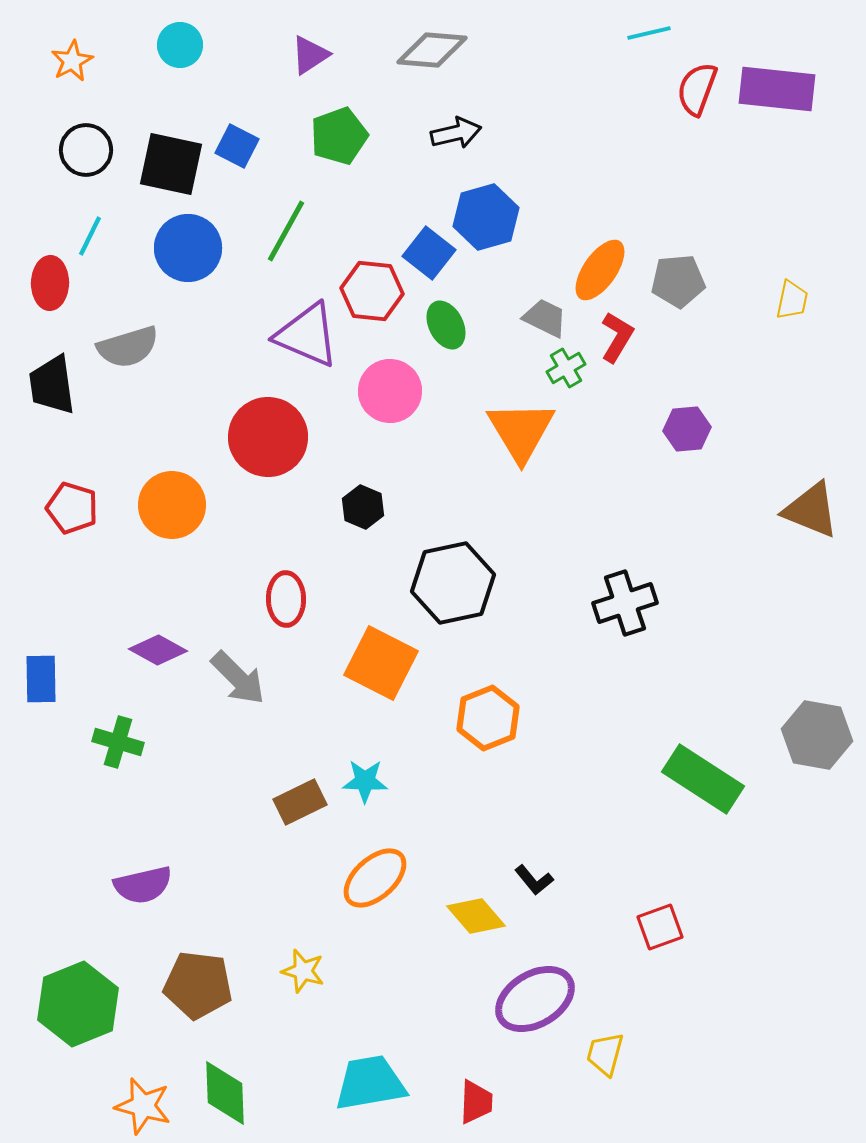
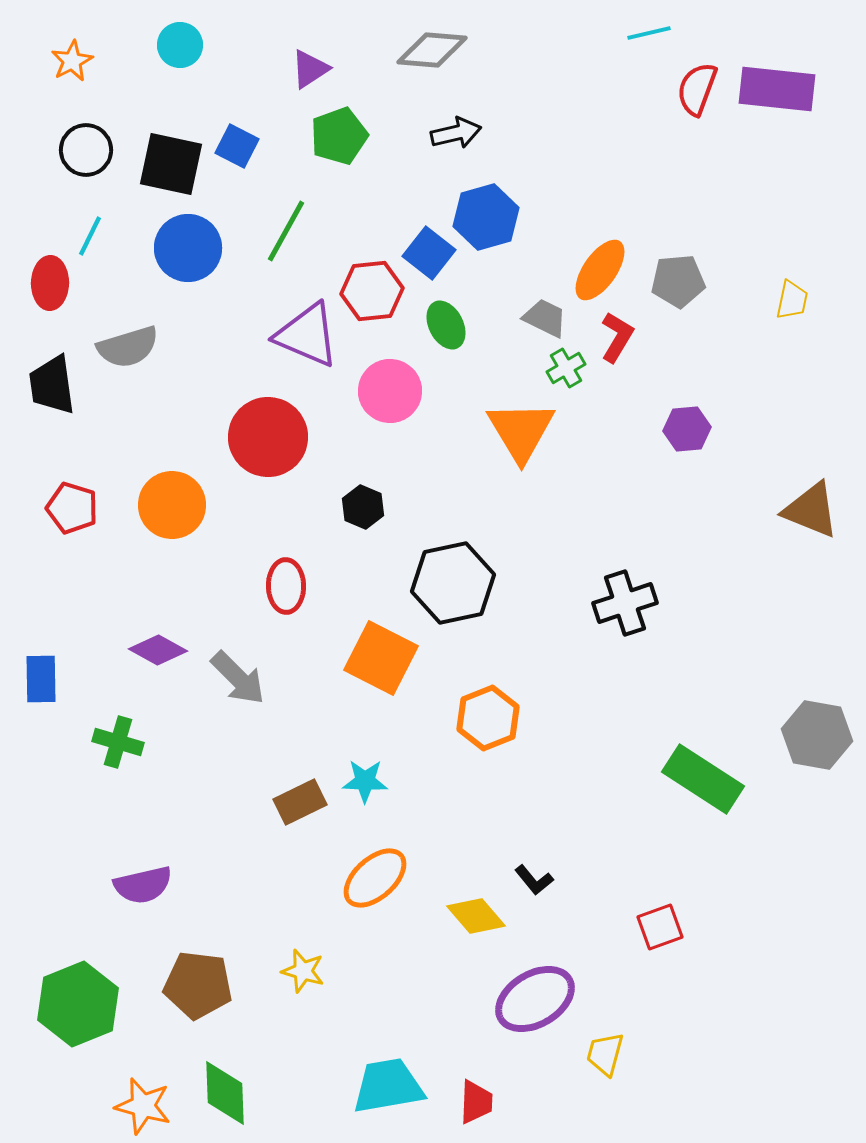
purple triangle at (310, 55): moved 14 px down
red hexagon at (372, 291): rotated 12 degrees counterclockwise
red ellipse at (286, 599): moved 13 px up
orange square at (381, 663): moved 5 px up
cyan trapezoid at (370, 1083): moved 18 px right, 3 px down
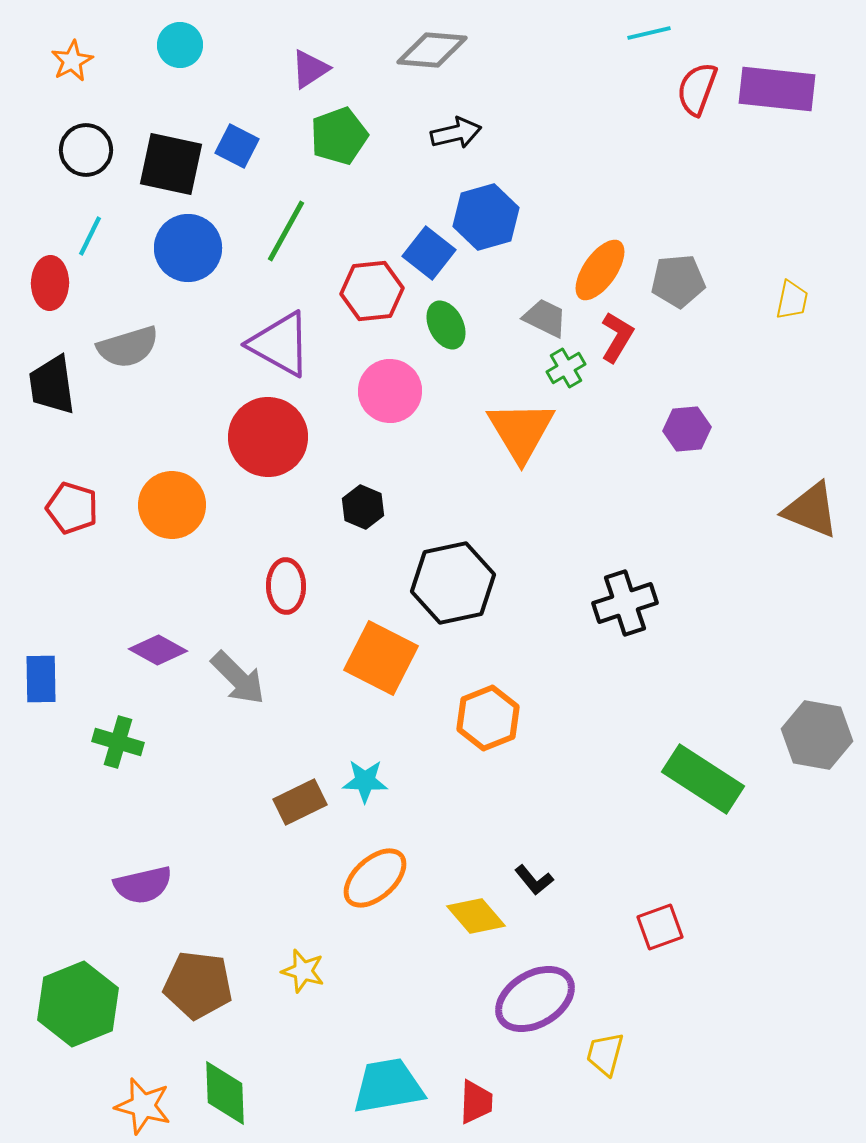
purple triangle at (307, 335): moved 27 px left, 9 px down; rotated 6 degrees clockwise
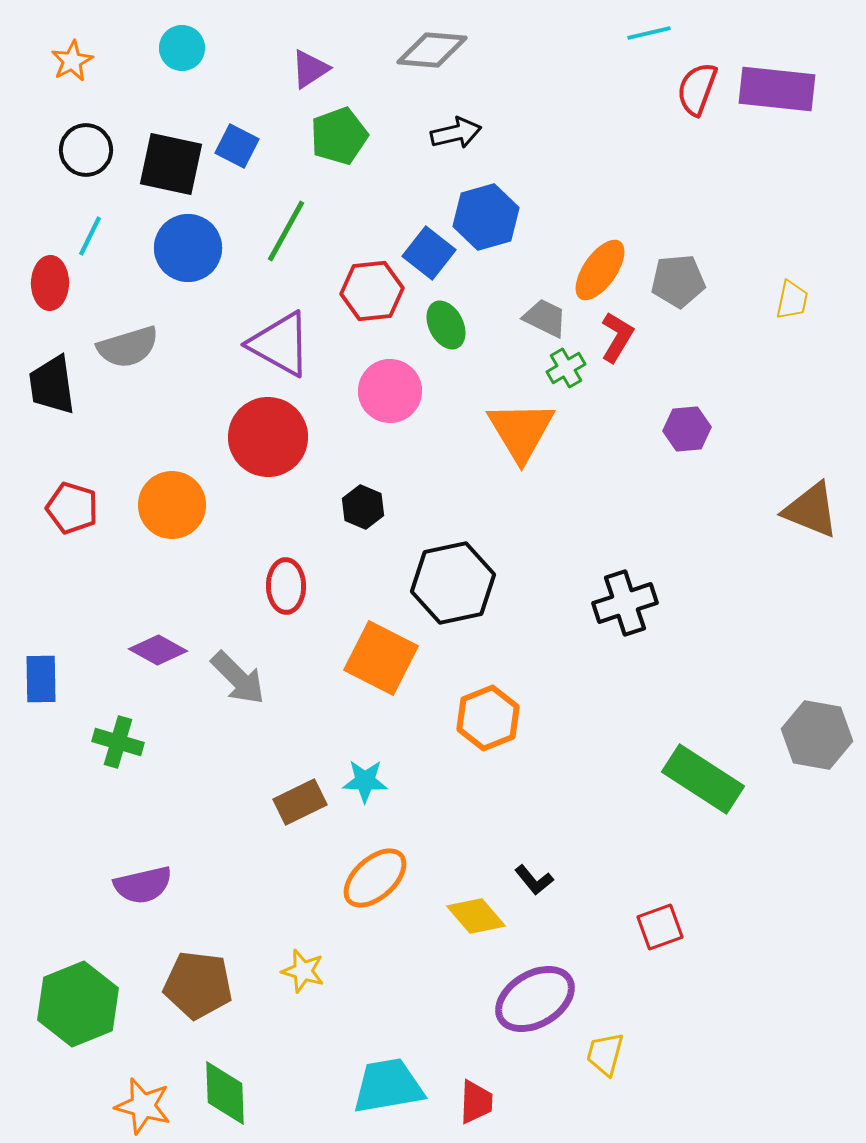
cyan circle at (180, 45): moved 2 px right, 3 px down
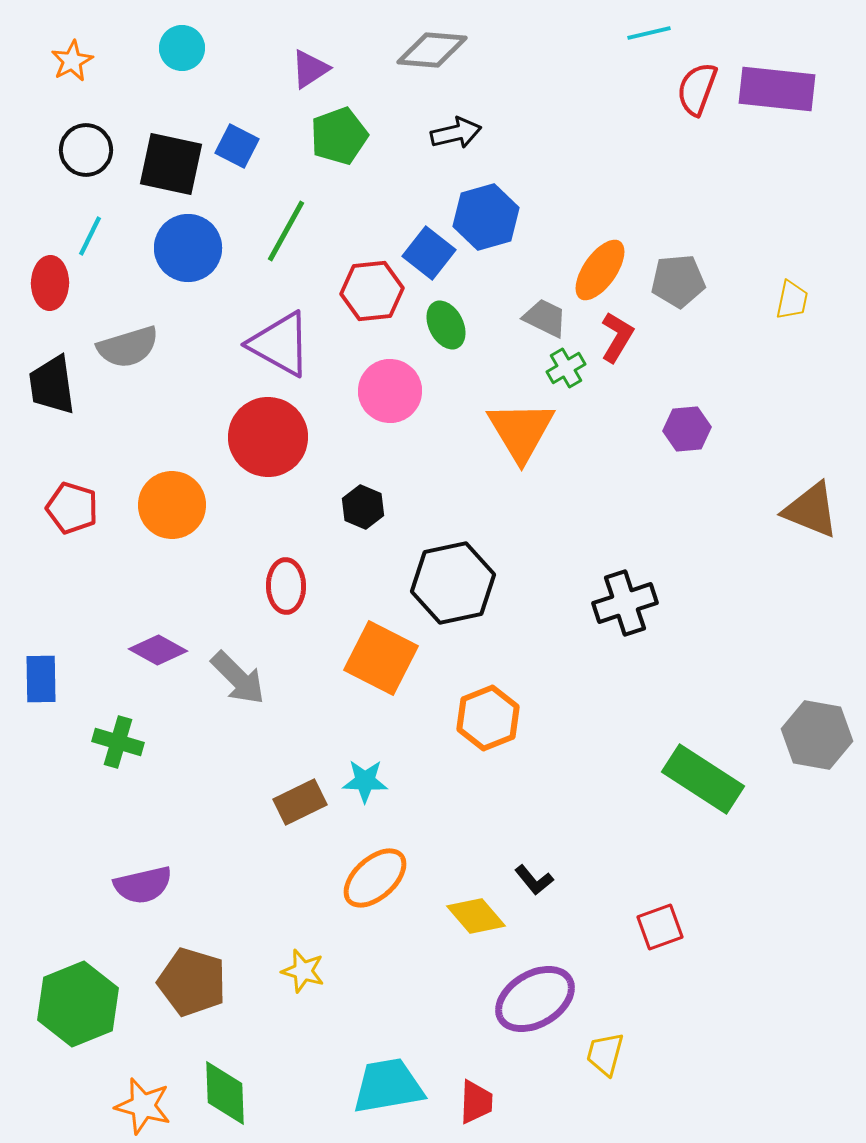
brown pentagon at (198, 985): moved 6 px left, 3 px up; rotated 10 degrees clockwise
